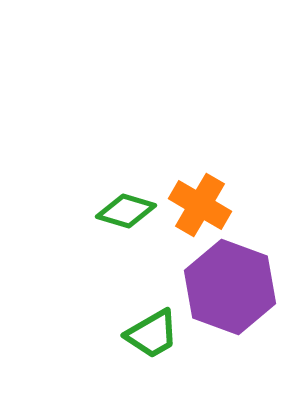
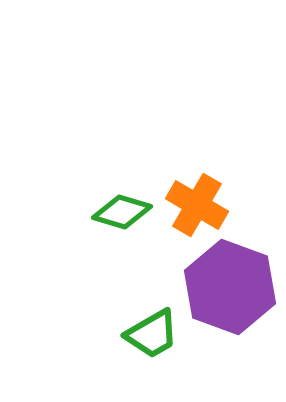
orange cross: moved 3 px left
green diamond: moved 4 px left, 1 px down
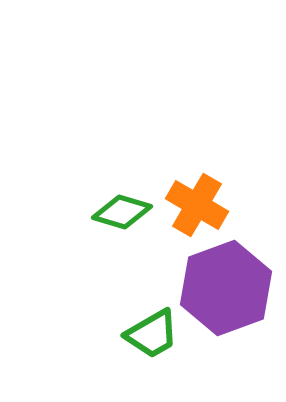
purple hexagon: moved 4 px left, 1 px down; rotated 20 degrees clockwise
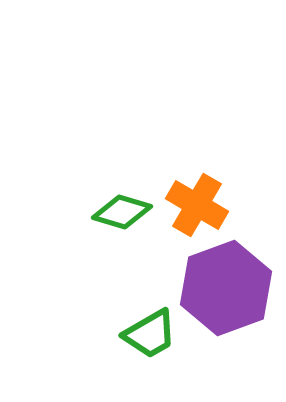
green trapezoid: moved 2 px left
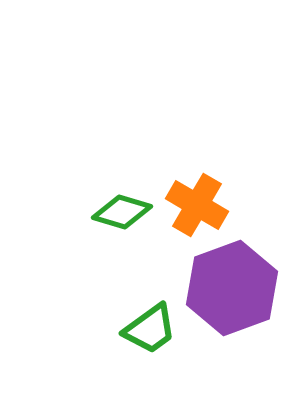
purple hexagon: moved 6 px right
green trapezoid: moved 5 px up; rotated 6 degrees counterclockwise
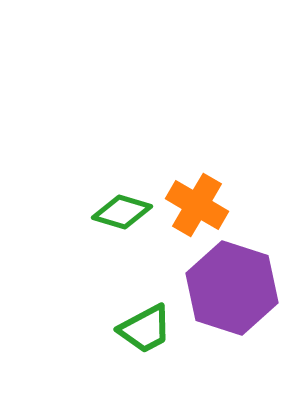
purple hexagon: rotated 22 degrees counterclockwise
green trapezoid: moved 5 px left; rotated 8 degrees clockwise
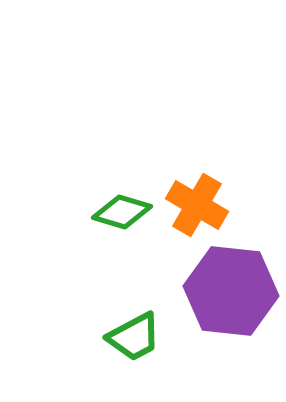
purple hexagon: moved 1 px left, 3 px down; rotated 12 degrees counterclockwise
green trapezoid: moved 11 px left, 8 px down
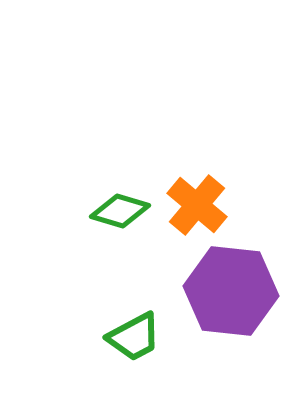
orange cross: rotated 10 degrees clockwise
green diamond: moved 2 px left, 1 px up
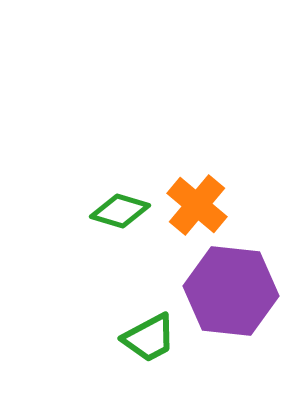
green trapezoid: moved 15 px right, 1 px down
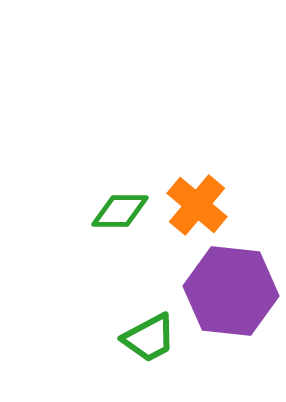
green diamond: rotated 16 degrees counterclockwise
